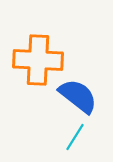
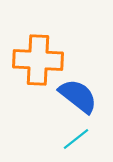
cyan line: moved 1 px right, 2 px down; rotated 20 degrees clockwise
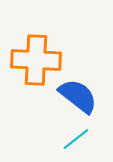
orange cross: moved 2 px left
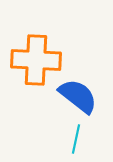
cyan line: rotated 40 degrees counterclockwise
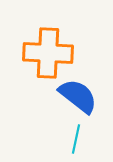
orange cross: moved 12 px right, 7 px up
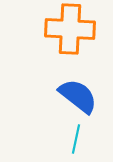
orange cross: moved 22 px right, 24 px up
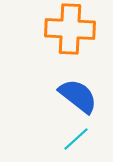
cyan line: rotated 36 degrees clockwise
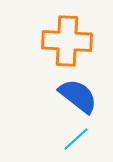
orange cross: moved 3 px left, 12 px down
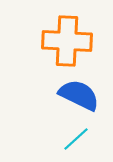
blue semicircle: moved 1 px right, 1 px up; rotated 12 degrees counterclockwise
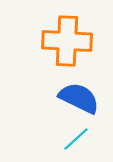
blue semicircle: moved 3 px down
